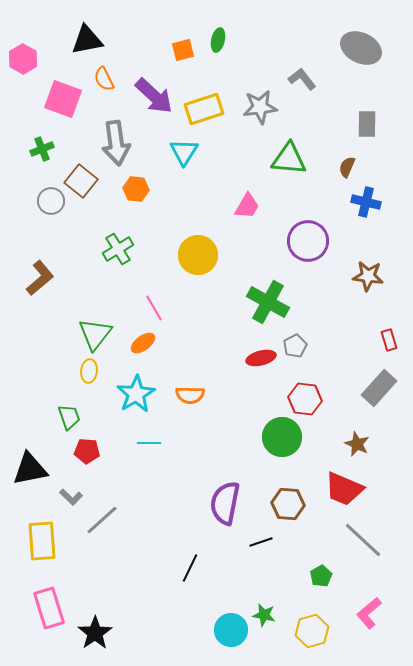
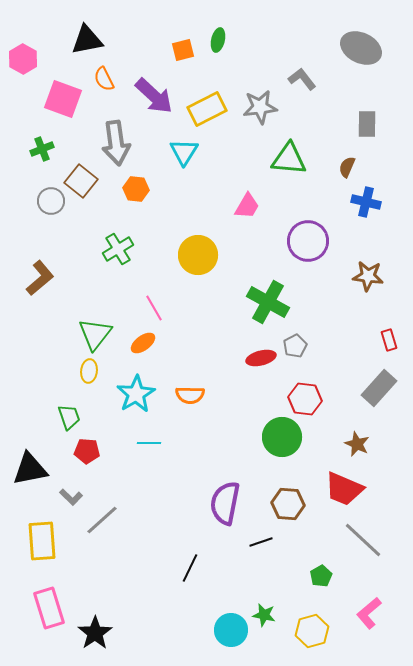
yellow rectangle at (204, 109): moved 3 px right; rotated 9 degrees counterclockwise
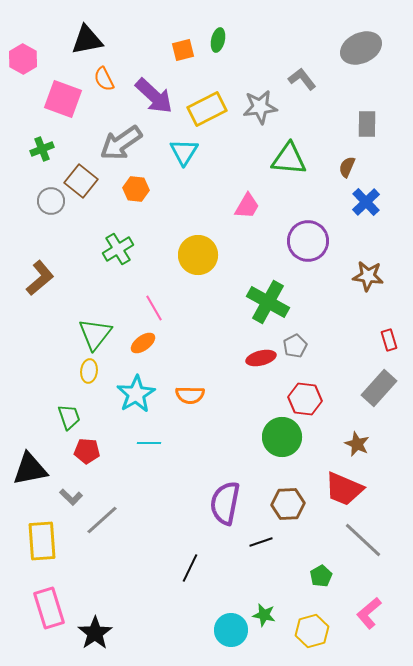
gray ellipse at (361, 48): rotated 51 degrees counterclockwise
gray arrow at (116, 143): moved 5 px right; rotated 63 degrees clockwise
blue cross at (366, 202): rotated 32 degrees clockwise
brown hexagon at (288, 504): rotated 8 degrees counterclockwise
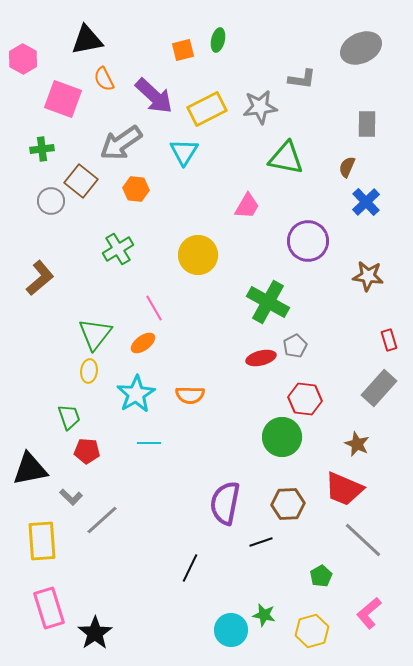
gray L-shape at (302, 79): rotated 136 degrees clockwise
green cross at (42, 149): rotated 15 degrees clockwise
green triangle at (289, 159): moved 3 px left, 1 px up; rotated 6 degrees clockwise
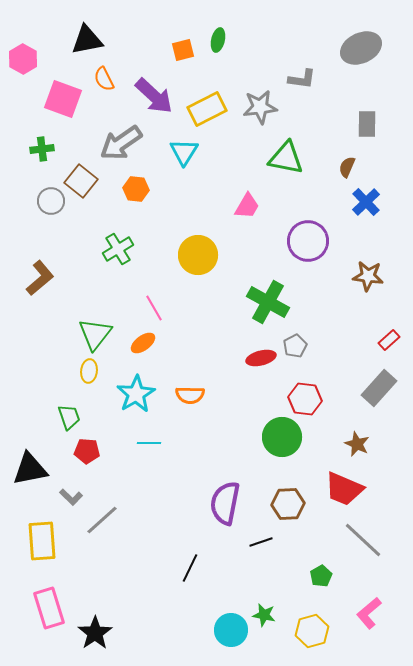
red rectangle at (389, 340): rotated 65 degrees clockwise
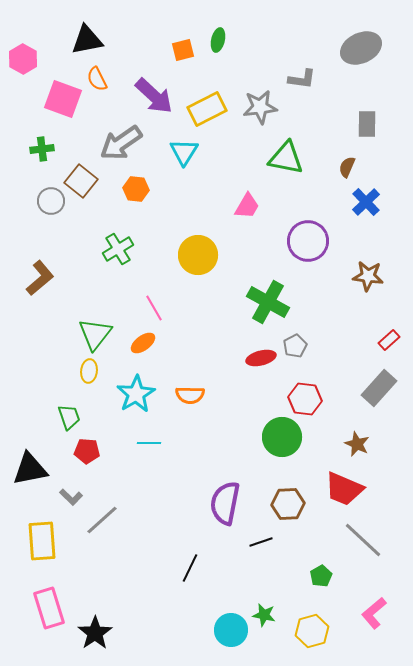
orange semicircle at (104, 79): moved 7 px left
pink L-shape at (369, 613): moved 5 px right
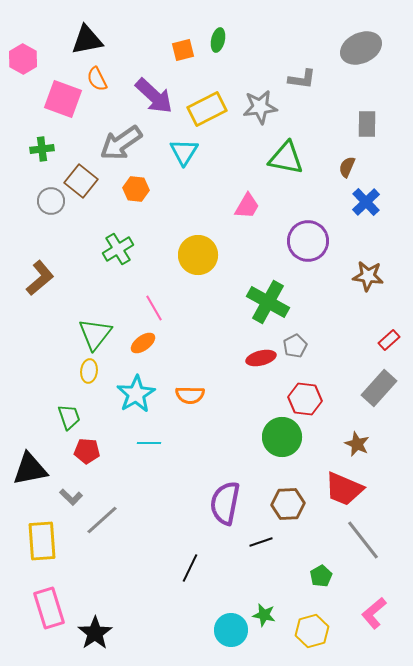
gray line at (363, 540): rotated 9 degrees clockwise
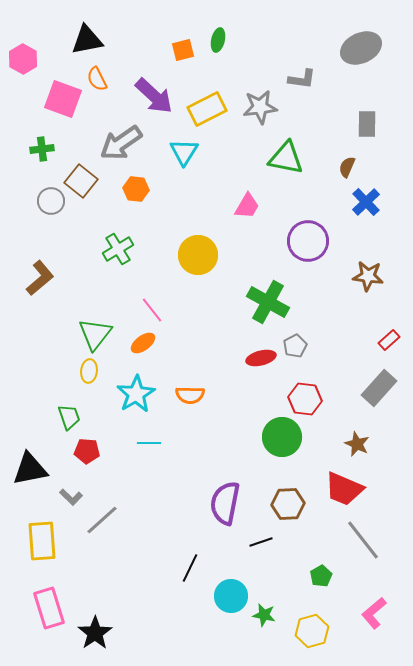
pink line at (154, 308): moved 2 px left, 2 px down; rotated 8 degrees counterclockwise
cyan circle at (231, 630): moved 34 px up
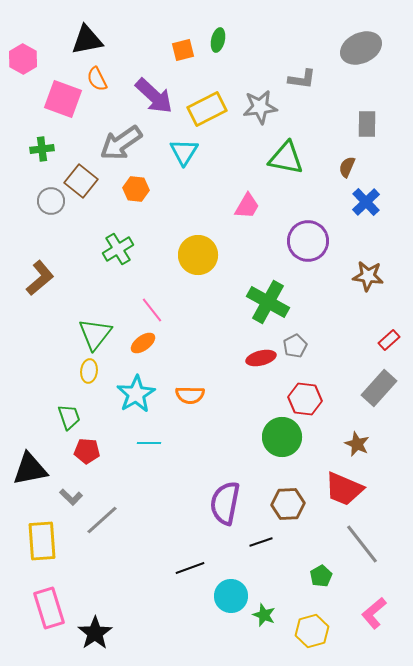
gray line at (363, 540): moved 1 px left, 4 px down
black line at (190, 568): rotated 44 degrees clockwise
green star at (264, 615): rotated 10 degrees clockwise
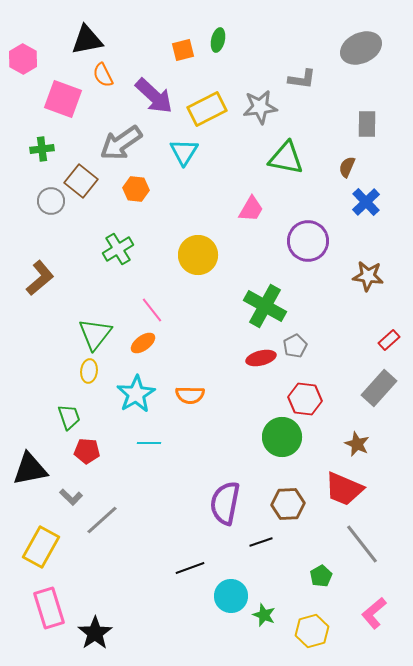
orange semicircle at (97, 79): moved 6 px right, 4 px up
pink trapezoid at (247, 206): moved 4 px right, 3 px down
green cross at (268, 302): moved 3 px left, 4 px down
yellow rectangle at (42, 541): moved 1 px left, 6 px down; rotated 33 degrees clockwise
